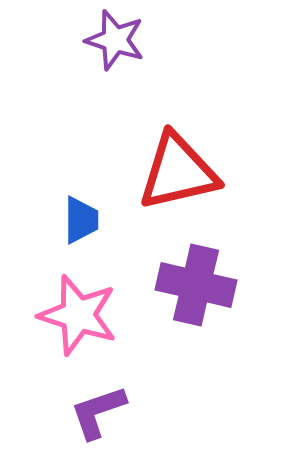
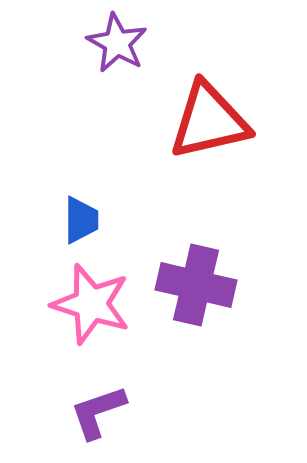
purple star: moved 2 px right, 3 px down; rotated 12 degrees clockwise
red triangle: moved 31 px right, 51 px up
pink star: moved 13 px right, 11 px up
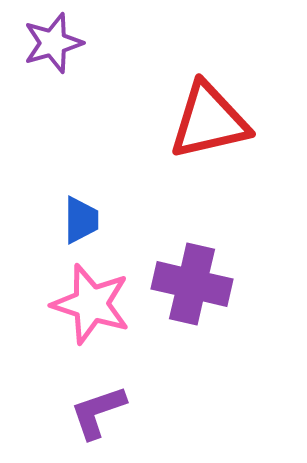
purple star: moved 64 px left; rotated 26 degrees clockwise
purple cross: moved 4 px left, 1 px up
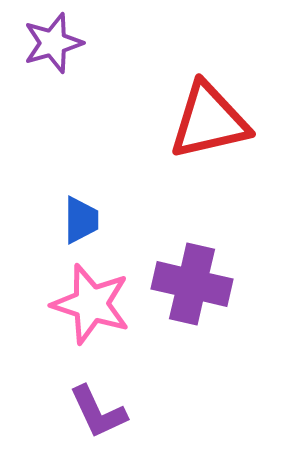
purple L-shape: rotated 96 degrees counterclockwise
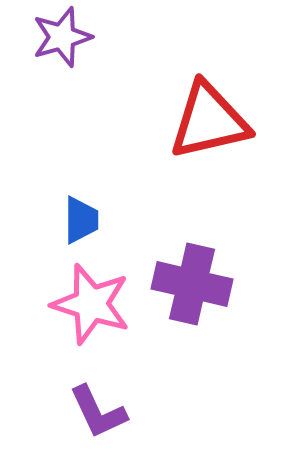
purple star: moved 9 px right, 6 px up
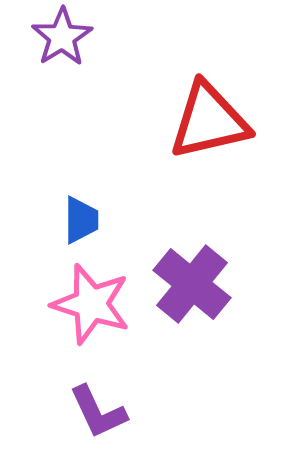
purple star: rotated 16 degrees counterclockwise
purple cross: rotated 26 degrees clockwise
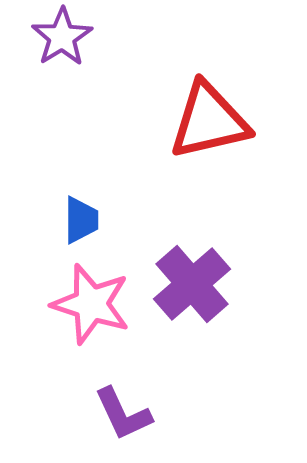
purple cross: rotated 10 degrees clockwise
purple L-shape: moved 25 px right, 2 px down
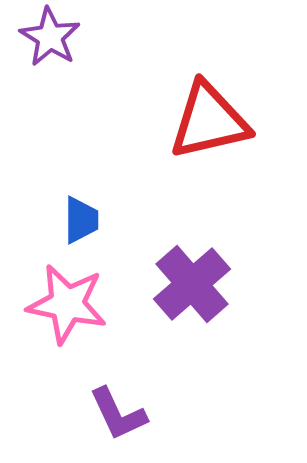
purple star: moved 12 px left; rotated 8 degrees counterclockwise
pink star: moved 24 px left; rotated 6 degrees counterclockwise
purple L-shape: moved 5 px left
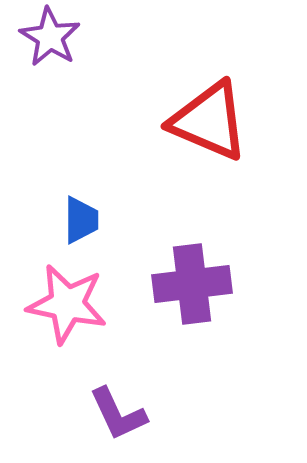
red triangle: rotated 36 degrees clockwise
purple cross: rotated 34 degrees clockwise
